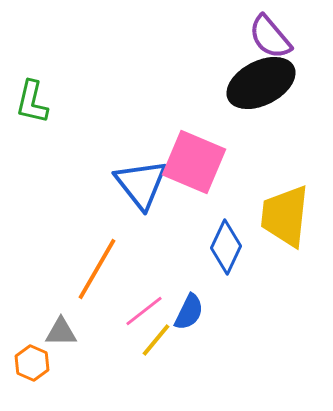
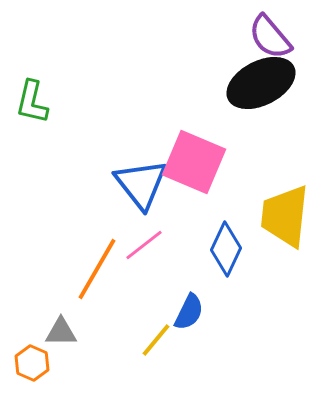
blue diamond: moved 2 px down
pink line: moved 66 px up
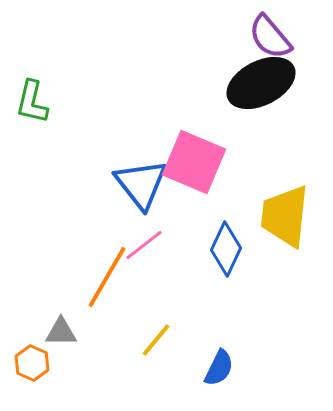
orange line: moved 10 px right, 8 px down
blue semicircle: moved 30 px right, 56 px down
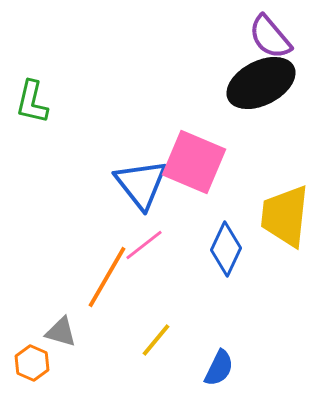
gray triangle: rotated 16 degrees clockwise
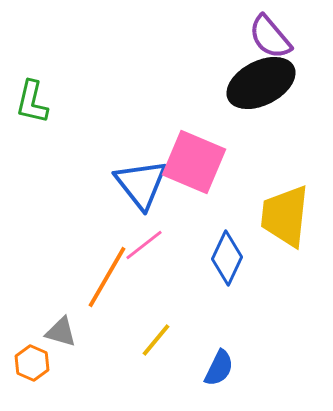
blue diamond: moved 1 px right, 9 px down
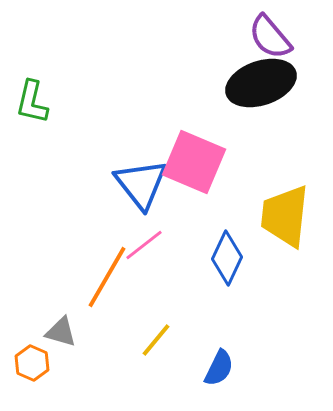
black ellipse: rotated 8 degrees clockwise
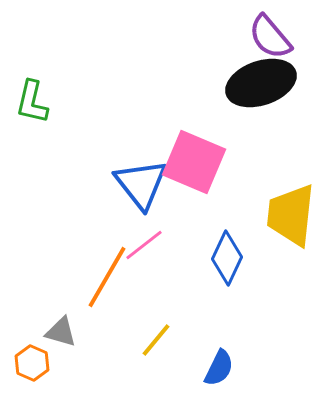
yellow trapezoid: moved 6 px right, 1 px up
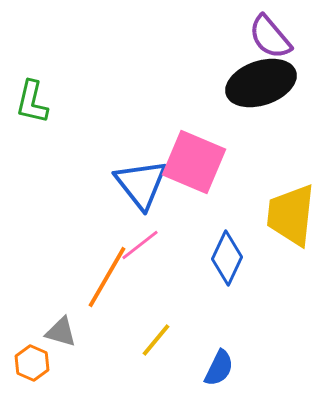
pink line: moved 4 px left
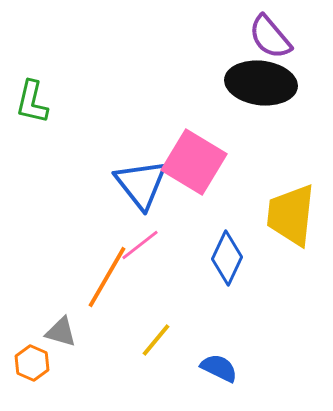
black ellipse: rotated 26 degrees clockwise
pink square: rotated 8 degrees clockwise
blue semicircle: rotated 90 degrees counterclockwise
